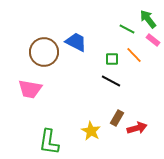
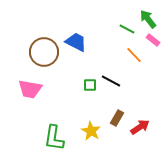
green square: moved 22 px left, 26 px down
red arrow: moved 3 px right, 1 px up; rotated 18 degrees counterclockwise
green L-shape: moved 5 px right, 4 px up
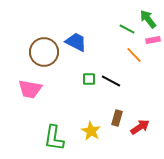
pink rectangle: rotated 48 degrees counterclockwise
green square: moved 1 px left, 6 px up
brown rectangle: rotated 14 degrees counterclockwise
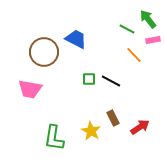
blue trapezoid: moved 3 px up
brown rectangle: moved 4 px left; rotated 42 degrees counterclockwise
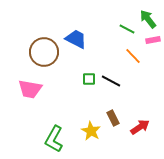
orange line: moved 1 px left, 1 px down
green L-shape: moved 1 px down; rotated 20 degrees clockwise
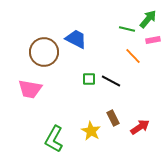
green arrow: rotated 78 degrees clockwise
green line: rotated 14 degrees counterclockwise
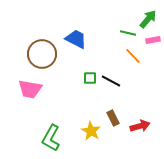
green line: moved 1 px right, 4 px down
brown circle: moved 2 px left, 2 px down
green square: moved 1 px right, 1 px up
red arrow: moved 1 px up; rotated 18 degrees clockwise
green L-shape: moved 3 px left, 1 px up
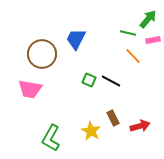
blue trapezoid: rotated 90 degrees counterclockwise
green square: moved 1 px left, 2 px down; rotated 24 degrees clockwise
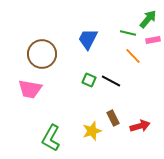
blue trapezoid: moved 12 px right
yellow star: moved 1 px right; rotated 24 degrees clockwise
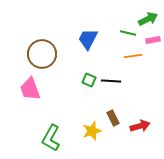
green arrow: rotated 24 degrees clockwise
orange line: rotated 54 degrees counterclockwise
black line: rotated 24 degrees counterclockwise
pink trapezoid: rotated 60 degrees clockwise
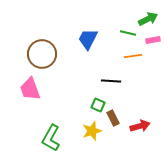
green square: moved 9 px right, 25 px down
